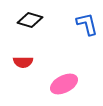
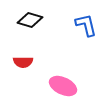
blue L-shape: moved 1 px left, 1 px down
pink ellipse: moved 1 px left, 2 px down; rotated 52 degrees clockwise
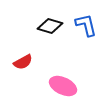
black diamond: moved 20 px right, 6 px down
red semicircle: rotated 30 degrees counterclockwise
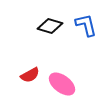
red semicircle: moved 7 px right, 13 px down
pink ellipse: moved 1 px left, 2 px up; rotated 12 degrees clockwise
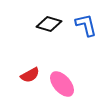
black diamond: moved 1 px left, 2 px up
pink ellipse: rotated 12 degrees clockwise
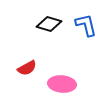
red semicircle: moved 3 px left, 7 px up
pink ellipse: rotated 44 degrees counterclockwise
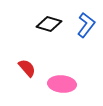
blue L-shape: rotated 50 degrees clockwise
red semicircle: rotated 102 degrees counterclockwise
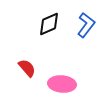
black diamond: rotated 40 degrees counterclockwise
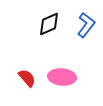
red semicircle: moved 10 px down
pink ellipse: moved 7 px up
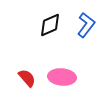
black diamond: moved 1 px right, 1 px down
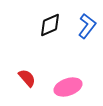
blue L-shape: moved 1 px right, 1 px down
pink ellipse: moved 6 px right, 10 px down; rotated 24 degrees counterclockwise
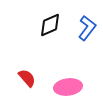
blue L-shape: moved 2 px down
pink ellipse: rotated 12 degrees clockwise
